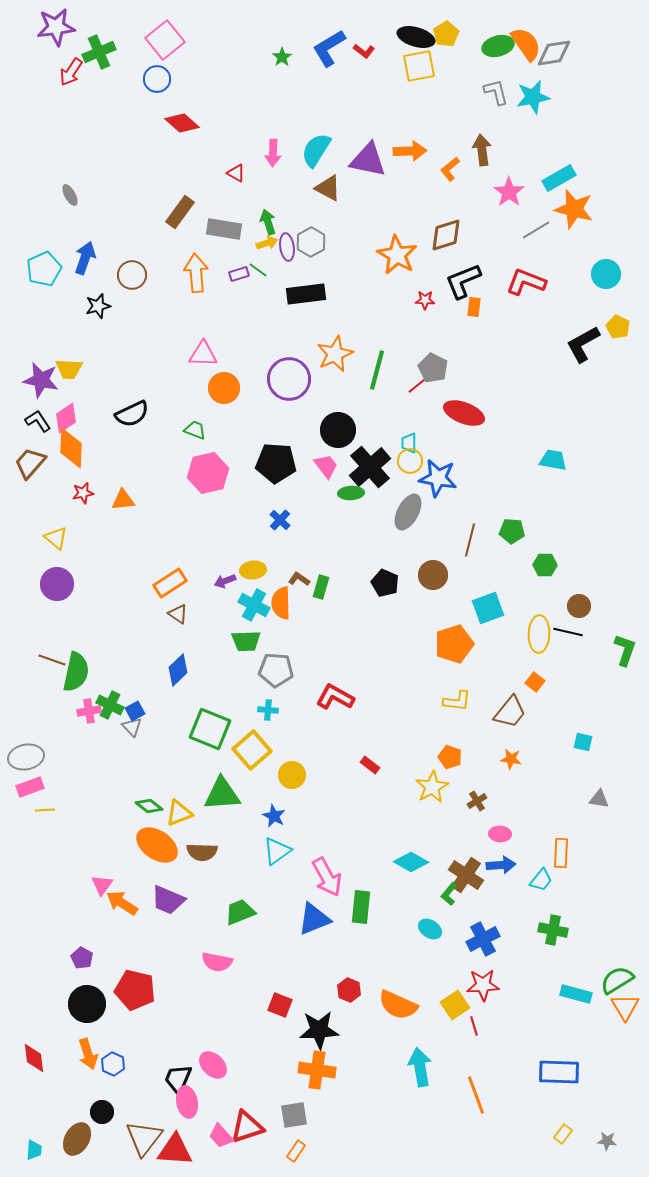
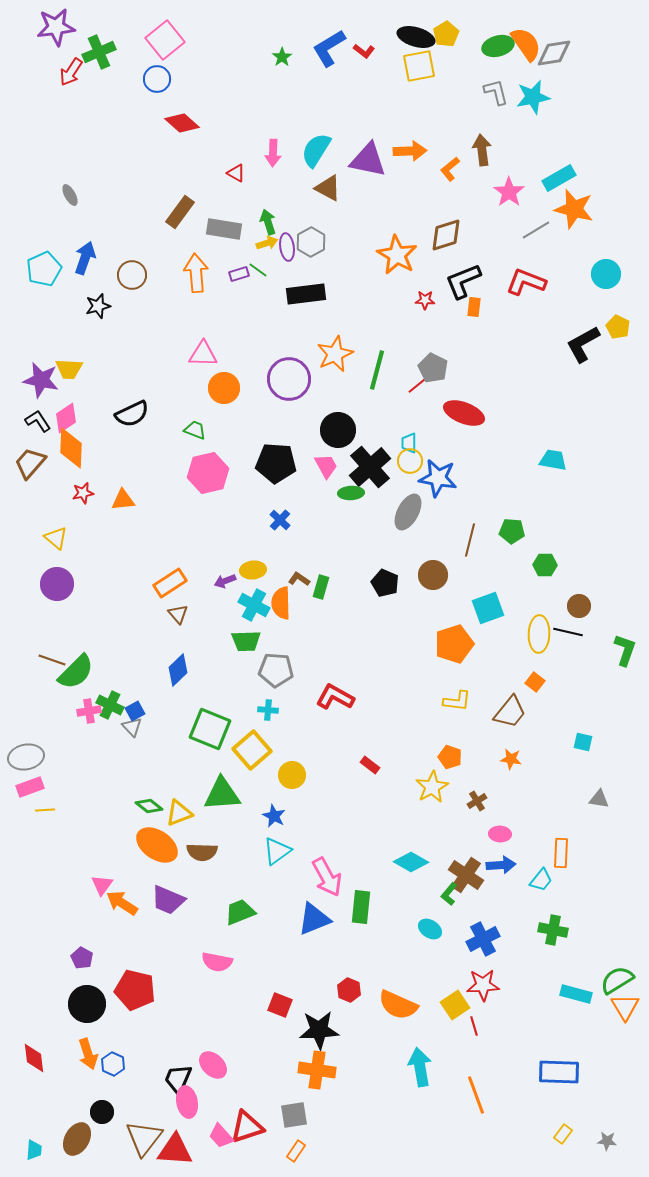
pink trapezoid at (326, 466): rotated 8 degrees clockwise
brown triangle at (178, 614): rotated 15 degrees clockwise
green semicircle at (76, 672): rotated 33 degrees clockwise
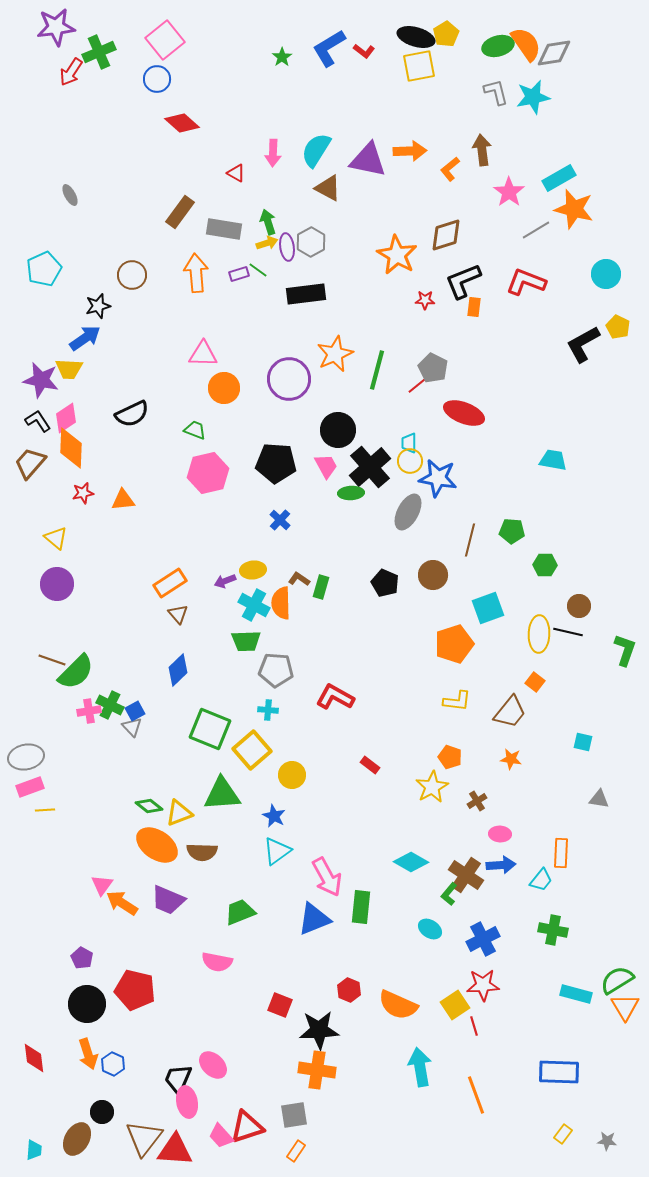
blue arrow at (85, 258): moved 80 px down; rotated 36 degrees clockwise
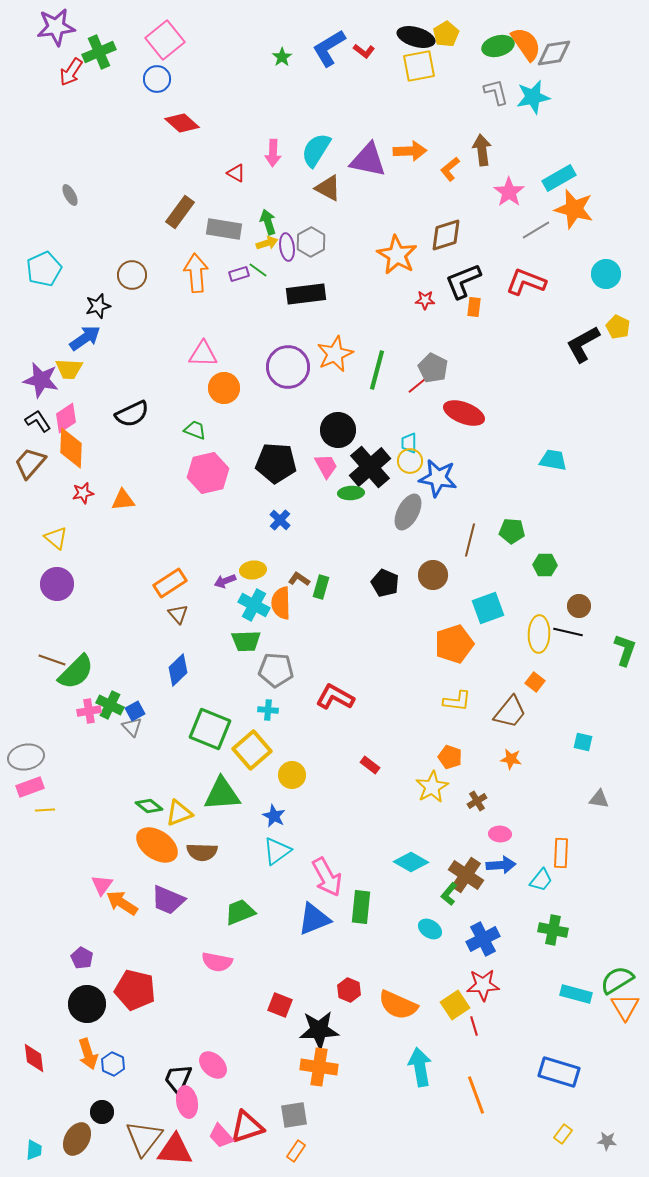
purple circle at (289, 379): moved 1 px left, 12 px up
orange cross at (317, 1070): moved 2 px right, 3 px up
blue rectangle at (559, 1072): rotated 15 degrees clockwise
